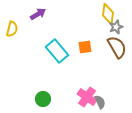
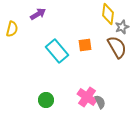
gray star: moved 6 px right
orange square: moved 2 px up
green circle: moved 3 px right, 1 px down
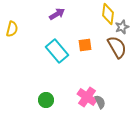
purple arrow: moved 19 px right
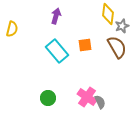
purple arrow: moved 1 px left, 2 px down; rotated 42 degrees counterclockwise
gray star: moved 1 px up
green circle: moved 2 px right, 2 px up
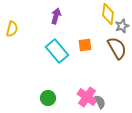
brown semicircle: moved 1 px down
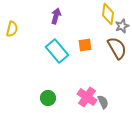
gray semicircle: moved 3 px right
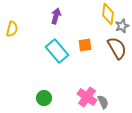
green circle: moved 4 px left
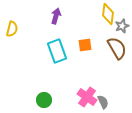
cyan rectangle: rotated 20 degrees clockwise
green circle: moved 2 px down
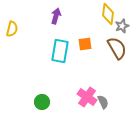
orange square: moved 1 px up
cyan rectangle: moved 3 px right; rotated 30 degrees clockwise
green circle: moved 2 px left, 2 px down
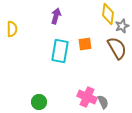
yellow semicircle: rotated 14 degrees counterclockwise
pink cross: rotated 12 degrees counterclockwise
green circle: moved 3 px left
